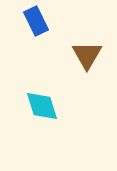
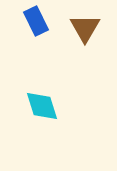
brown triangle: moved 2 px left, 27 px up
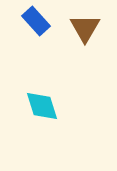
blue rectangle: rotated 16 degrees counterclockwise
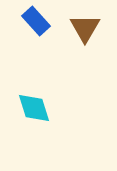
cyan diamond: moved 8 px left, 2 px down
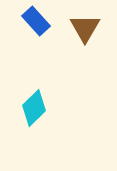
cyan diamond: rotated 63 degrees clockwise
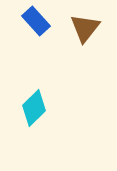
brown triangle: rotated 8 degrees clockwise
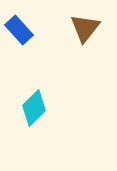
blue rectangle: moved 17 px left, 9 px down
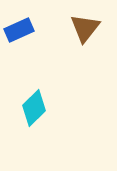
blue rectangle: rotated 72 degrees counterclockwise
